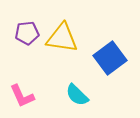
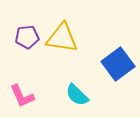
purple pentagon: moved 4 px down
blue square: moved 8 px right, 6 px down
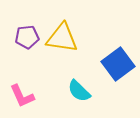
cyan semicircle: moved 2 px right, 4 px up
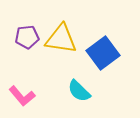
yellow triangle: moved 1 px left, 1 px down
blue square: moved 15 px left, 11 px up
pink L-shape: rotated 16 degrees counterclockwise
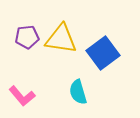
cyan semicircle: moved 1 px left, 1 px down; rotated 30 degrees clockwise
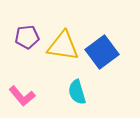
yellow triangle: moved 2 px right, 7 px down
blue square: moved 1 px left, 1 px up
cyan semicircle: moved 1 px left
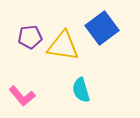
purple pentagon: moved 3 px right
blue square: moved 24 px up
cyan semicircle: moved 4 px right, 2 px up
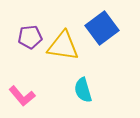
cyan semicircle: moved 2 px right
